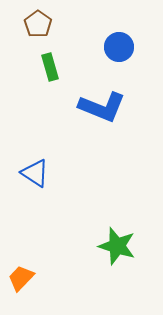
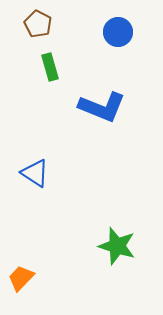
brown pentagon: rotated 8 degrees counterclockwise
blue circle: moved 1 px left, 15 px up
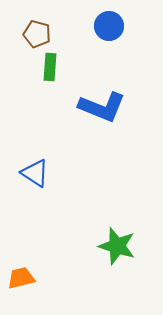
brown pentagon: moved 1 px left, 10 px down; rotated 12 degrees counterclockwise
blue circle: moved 9 px left, 6 px up
green rectangle: rotated 20 degrees clockwise
orange trapezoid: rotated 32 degrees clockwise
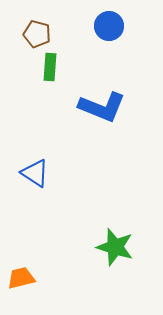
green star: moved 2 px left, 1 px down
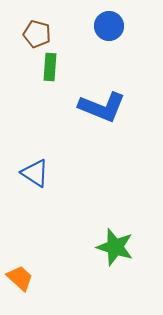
orange trapezoid: moved 1 px left; rotated 56 degrees clockwise
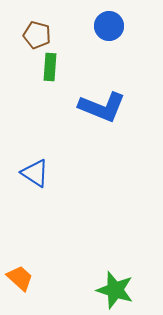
brown pentagon: moved 1 px down
green star: moved 43 px down
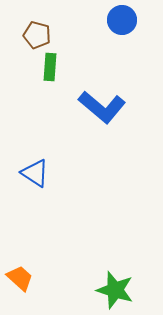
blue circle: moved 13 px right, 6 px up
blue L-shape: rotated 18 degrees clockwise
